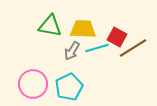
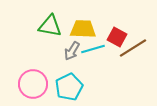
cyan line: moved 4 px left, 1 px down
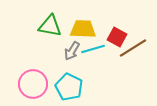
cyan pentagon: rotated 20 degrees counterclockwise
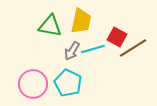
yellow trapezoid: moved 2 px left, 8 px up; rotated 100 degrees clockwise
cyan pentagon: moved 1 px left, 4 px up
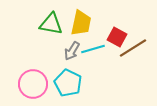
yellow trapezoid: moved 2 px down
green triangle: moved 1 px right, 2 px up
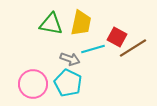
gray arrow: moved 2 px left, 8 px down; rotated 102 degrees counterclockwise
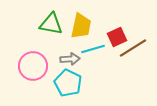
yellow trapezoid: moved 3 px down
red square: rotated 36 degrees clockwise
gray arrow: rotated 24 degrees counterclockwise
pink circle: moved 18 px up
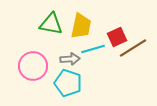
cyan pentagon: rotated 8 degrees counterclockwise
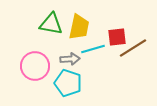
yellow trapezoid: moved 2 px left, 1 px down
red square: rotated 18 degrees clockwise
pink circle: moved 2 px right
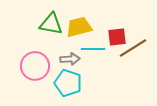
yellow trapezoid: rotated 116 degrees counterclockwise
cyan line: rotated 15 degrees clockwise
